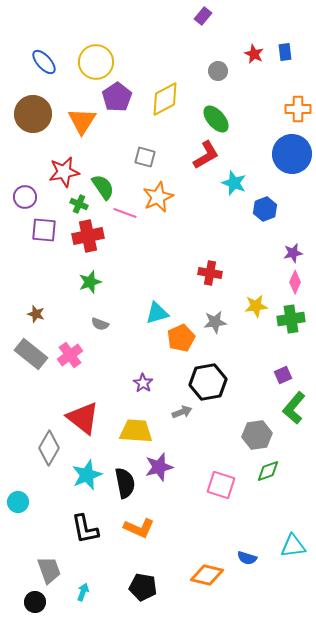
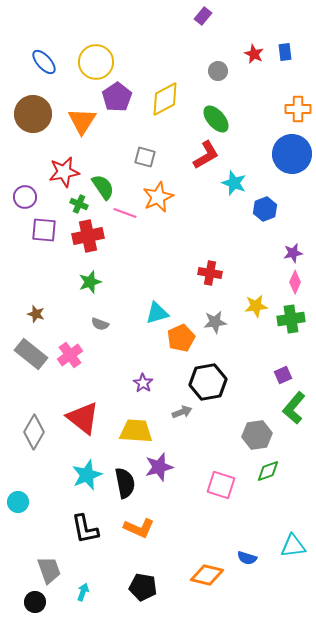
gray diamond at (49, 448): moved 15 px left, 16 px up
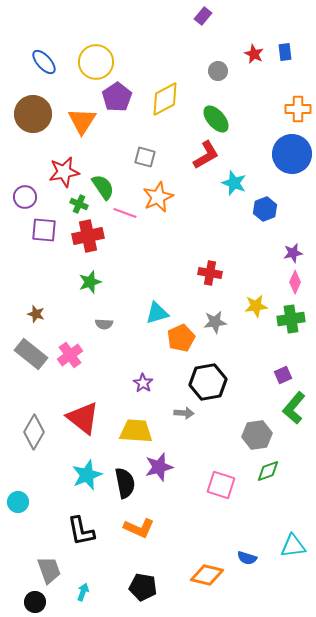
gray semicircle at (100, 324): moved 4 px right; rotated 18 degrees counterclockwise
gray arrow at (182, 412): moved 2 px right, 1 px down; rotated 24 degrees clockwise
black L-shape at (85, 529): moved 4 px left, 2 px down
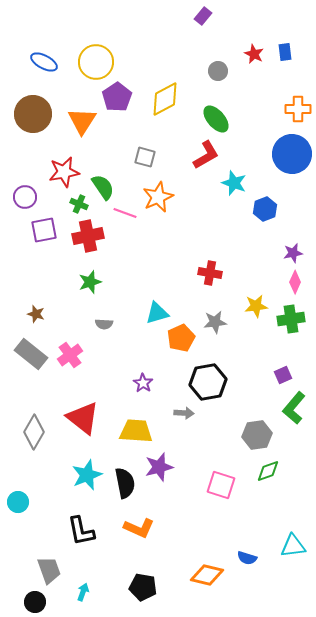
blue ellipse at (44, 62): rotated 20 degrees counterclockwise
purple square at (44, 230): rotated 16 degrees counterclockwise
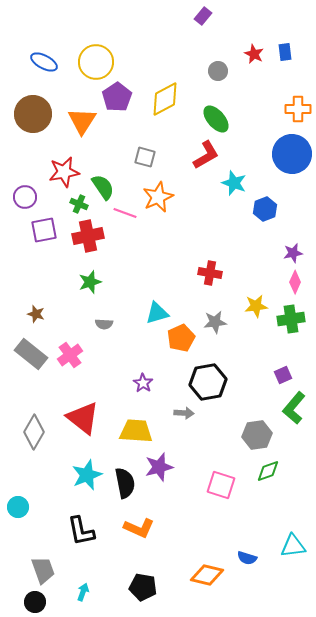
cyan circle at (18, 502): moved 5 px down
gray trapezoid at (49, 570): moved 6 px left
